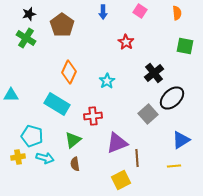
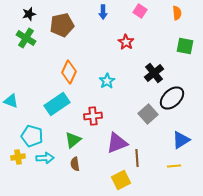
brown pentagon: rotated 25 degrees clockwise
cyan triangle: moved 6 px down; rotated 21 degrees clockwise
cyan rectangle: rotated 65 degrees counterclockwise
cyan arrow: rotated 18 degrees counterclockwise
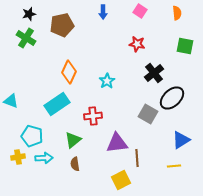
red star: moved 11 px right, 2 px down; rotated 21 degrees counterclockwise
gray square: rotated 18 degrees counterclockwise
purple triangle: rotated 15 degrees clockwise
cyan arrow: moved 1 px left
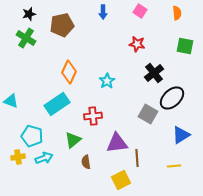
blue triangle: moved 5 px up
cyan arrow: rotated 18 degrees counterclockwise
brown semicircle: moved 11 px right, 2 px up
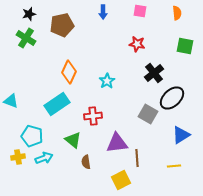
pink square: rotated 24 degrees counterclockwise
green triangle: rotated 42 degrees counterclockwise
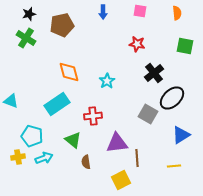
orange diamond: rotated 40 degrees counterclockwise
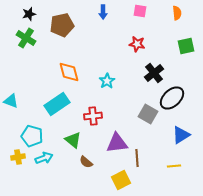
green square: moved 1 px right; rotated 24 degrees counterclockwise
brown semicircle: rotated 40 degrees counterclockwise
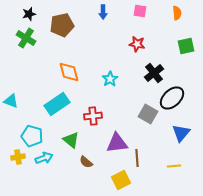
cyan star: moved 3 px right, 2 px up
blue triangle: moved 2 px up; rotated 18 degrees counterclockwise
green triangle: moved 2 px left
